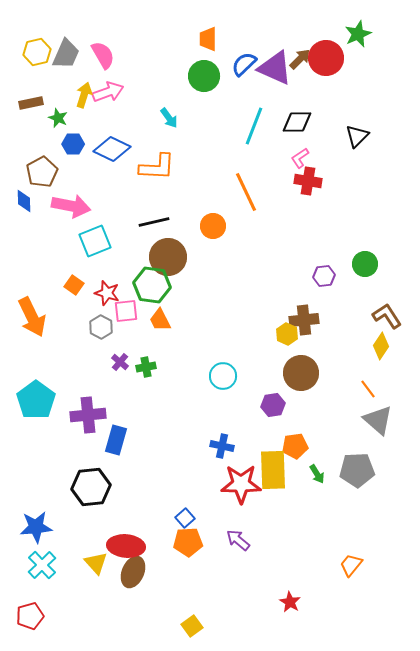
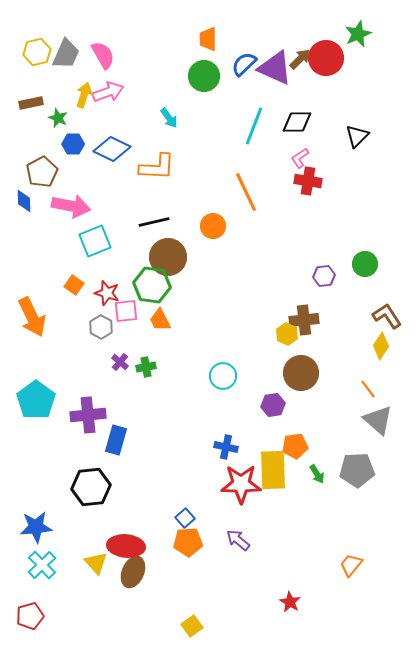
blue cross at (222, 446): moved 4 px right, 1 px down
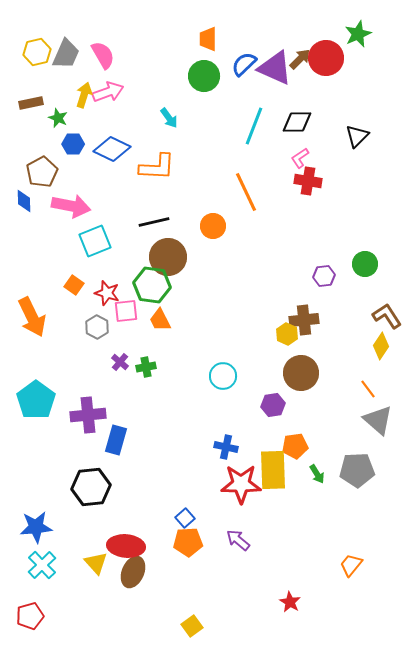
gray hexagon at (101, 327): moved 4 px left
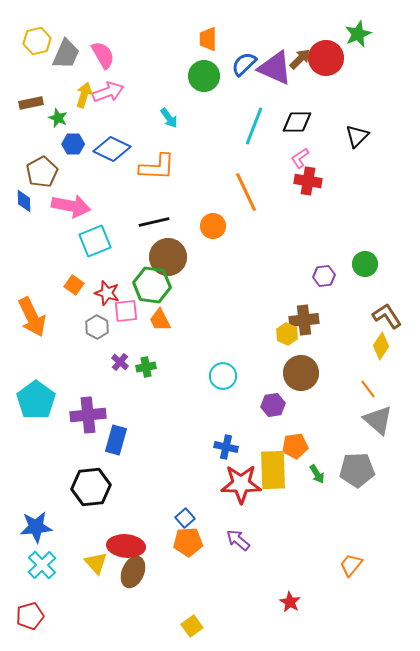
yellow hexagon at (37, 52): moved 11 px up
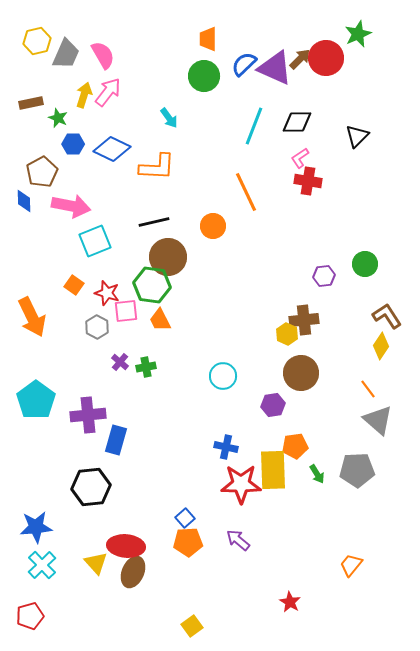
pink arrow at (108, 92): rotated 32 degrees counterclockwise
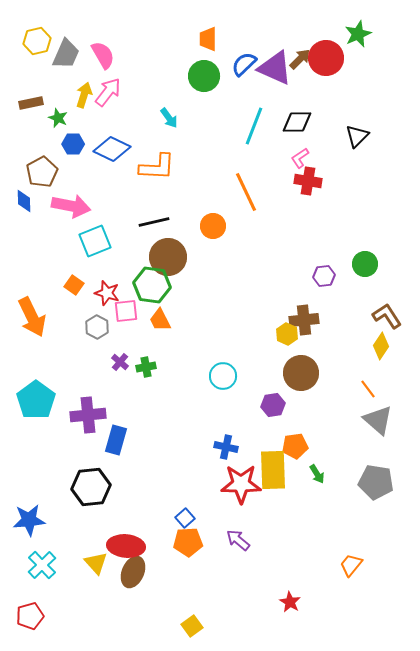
gray pentagon at (357, 470): moved 19 px right, 12 px down; rotated 12 degrees clockwise
blue star at (36, 527): moved 7 px left, 7 px up
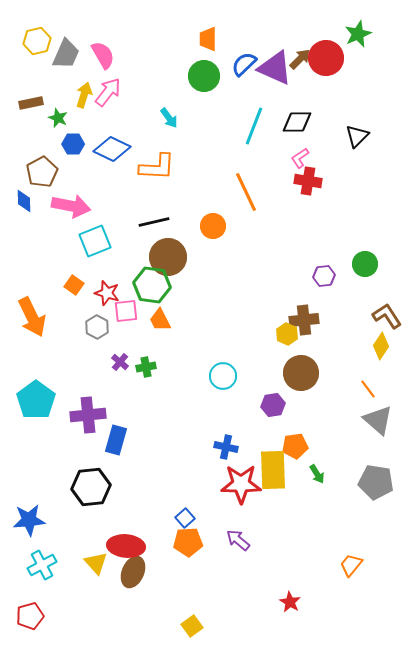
cyan cross at (42, 565): rotated 16 degrees clockwise
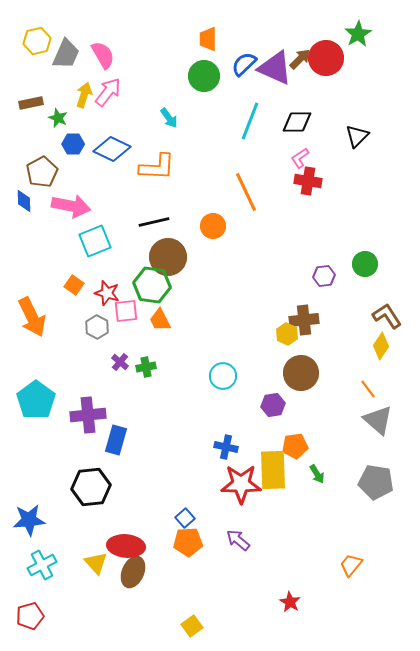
green star at (358, 34): rotated 8 degrees counterclockwise
cyan line at (254, 126): moved 4 px left, 5 px up
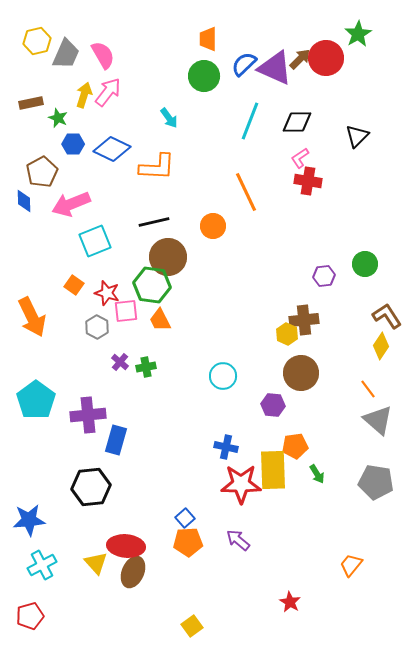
pink arrow at (71, 206): moved 2 px up; rotated 147 degrees clockwise
purple hexagon at (273, 405): rotated 15 degrees clockwise
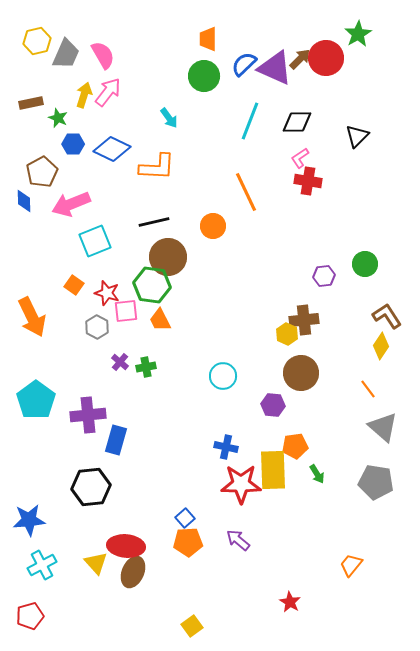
gray triangle at (378, 420): moved 5 px right, 7 px down
